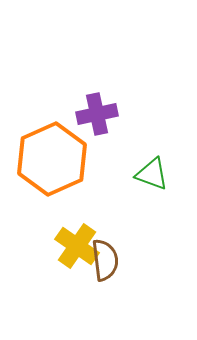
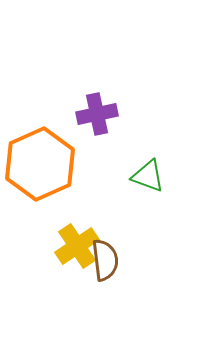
orange hexagon: moved 12 px left, 5 px down
green triangle: moved 4 px left, 2 px down
yellow cross: rotated 21 degrees clockwise
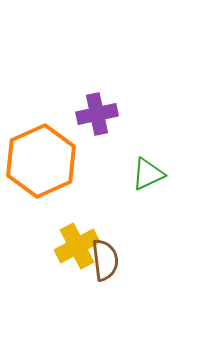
orange hexagon: moved 1 px right, 3 px up
green triangle: moved 2 px up; rotated 45 degrees counterclockwise
yellow cross: rotated 6 degrees clockwise
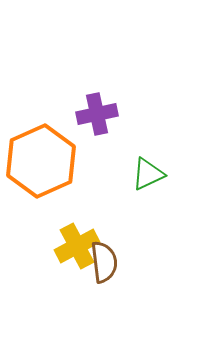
brown semicircle: moved 1 px left, 2 px down
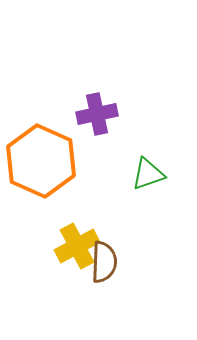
orange hexagon: rotated 12 degrees counterclockwise
green triangle: rotated 6 degrees clockwise
brown semicircle: rotated 9 degrees clockwise
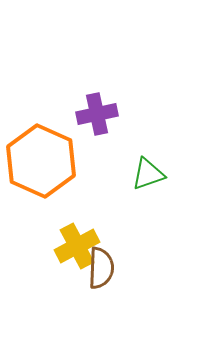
brown semicircle: moved 3 px left, 6 px down
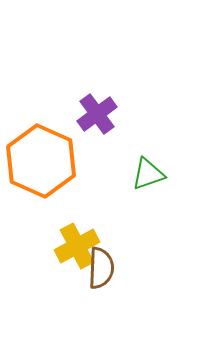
purple cross: rotated 24 degrees counterclockwise
